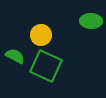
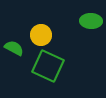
green semicircle: moved 1 px left, 8 px up
green square: moved 2 px right
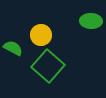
green semicircle: moved 1 px left
green square: rotated 16 degrees clockwise
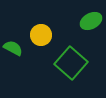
green ellipse: rotated 30 degrees counterclockwise
green square: moved 23 px right, 3 px up
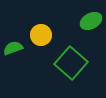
green semicircle: rotated 48 degrees counterclockwise
